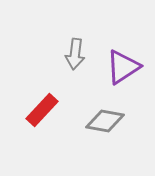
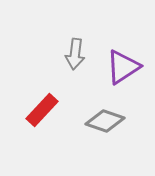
gray diamond: rotated 9 degrees clockwise
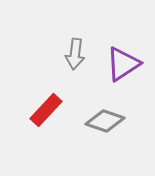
purple triangle: moved 3 px up
red rectangle: moved 4 px right
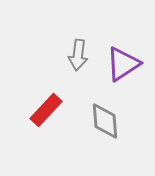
gray arrow: moved 3 px right, 1 px down
gray diamond: rotated 66 degrees clockwise
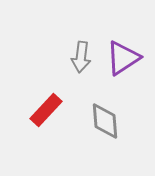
gray arrow: moved 3 px right, 2 px down
purple triangle: moved 6 px up
